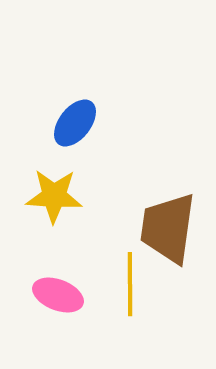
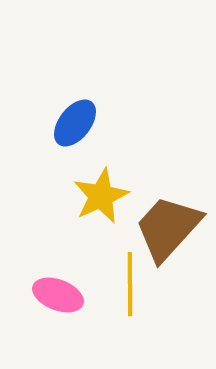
yellow star: moved 47 px right; rotated 28 degrees counterclockwise
brown trapezoid: rotated 34 degrees clockwise
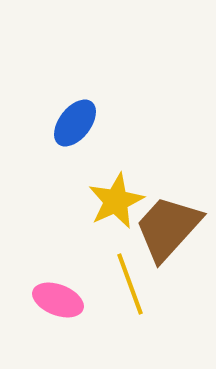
yellow star: moved 15 px right, 5 px down
yellow line: rotated 20 degrees counterclockwise
pink ellipse: moved 5 px down
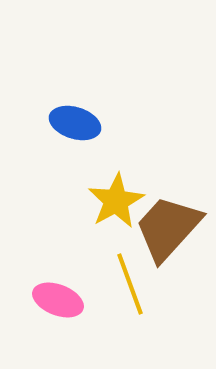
blue ellipse: rotated 69 degrees clockwise
yellow star: rotated 4 degrees counterclockwise
